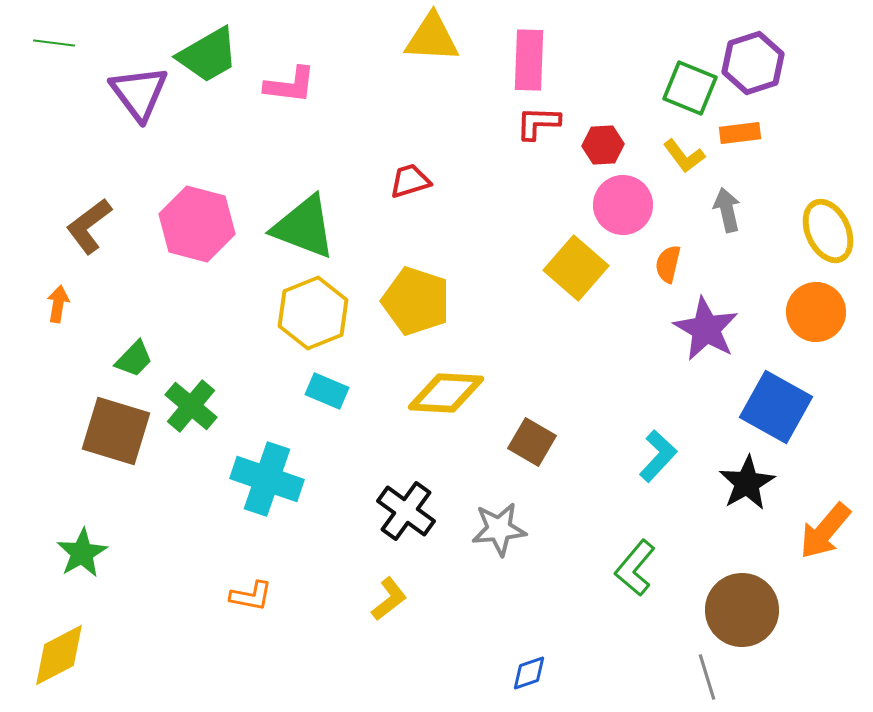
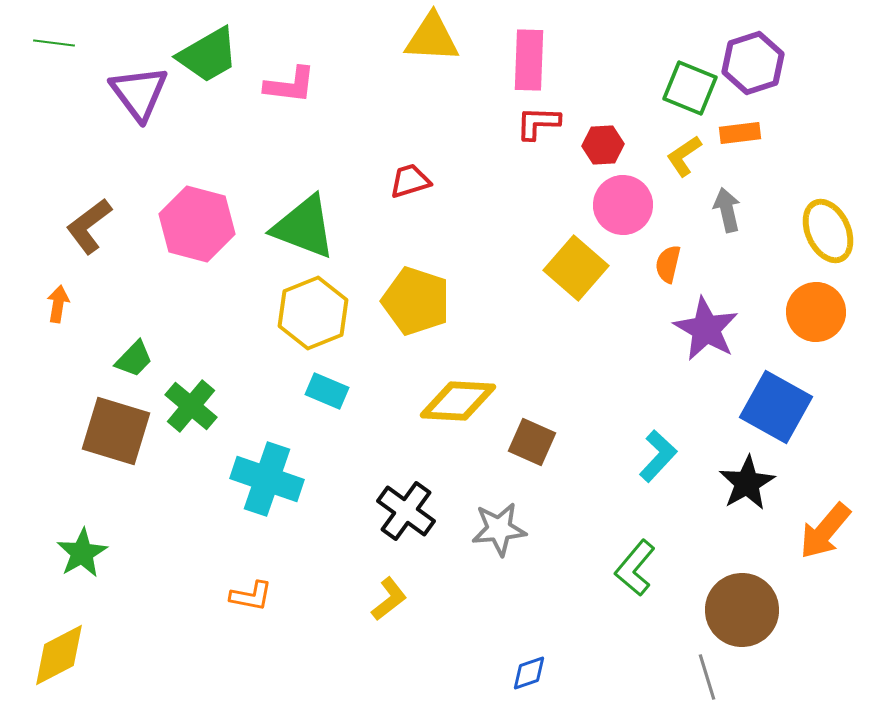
yellow L-shape at (684, 156): rotated 93 degrees clockwise
yellow diamond at (446, 393): moved 12 px right, 8 px down
brown square at (532, 442): rotated 6 degrees counterclockwise
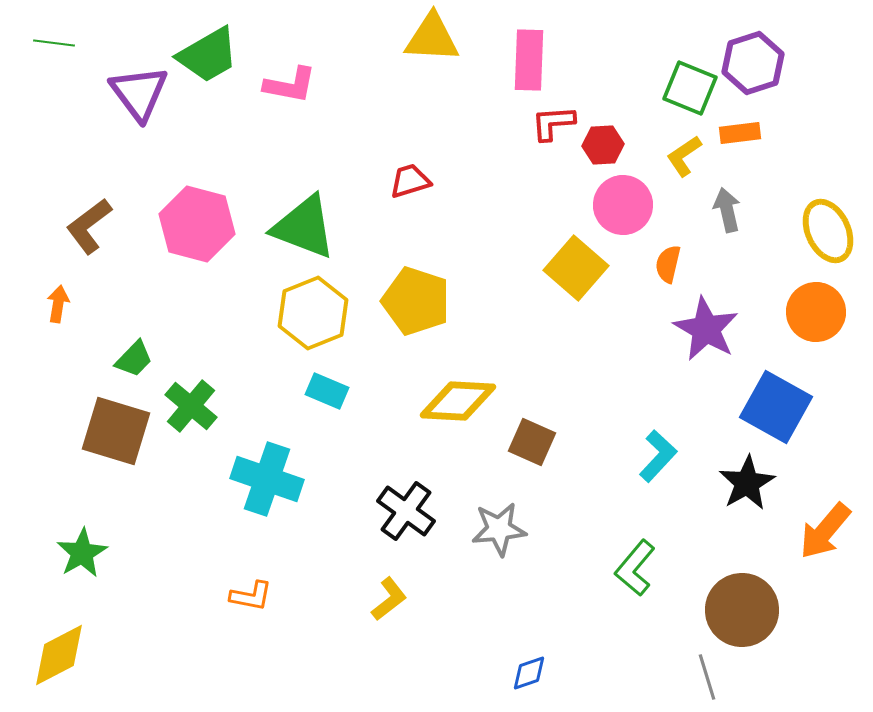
pink L-shape at (290, 85): rotated 4 degrees clockwise
red L-shape at (538, 123): moved 15 px right; rotated 6 degrees counterclockwise
